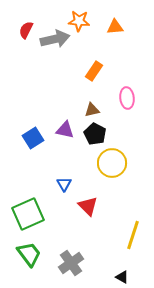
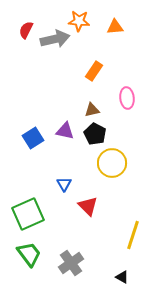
purple triangle: moved 1 px down
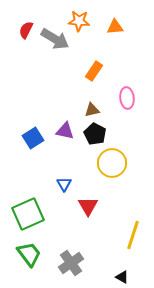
gray arrow: rotated 44 degrees clockwise
red triangle: rotated 15 degrees clockwise
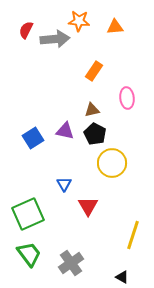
gray arrow: rotated 36 degrees counterclockwise
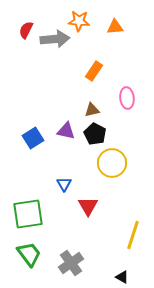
purple triangle: moved 1 px right
green square: rotated 16 degrees clockwise
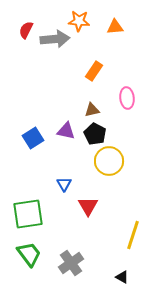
yellow circle: moved 3 px left, 2 px up
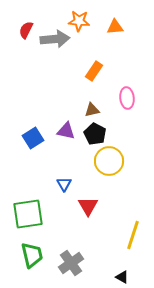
green trapezoid: moved 3 px right, 1 px down; rotated 24 degrees clockwise
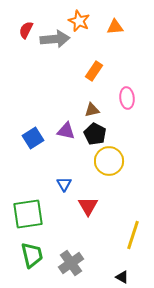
orange star: rotated 20 degrees clockwise
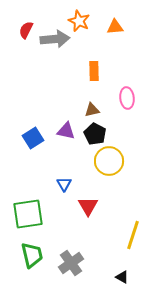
orange rectangle: rotated 36 degrees counterclockwise
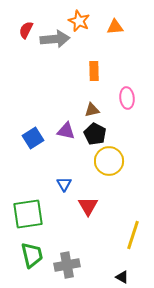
gray cross: moved 4 px left, 2 px down; rotated 25 degrees clockwise
